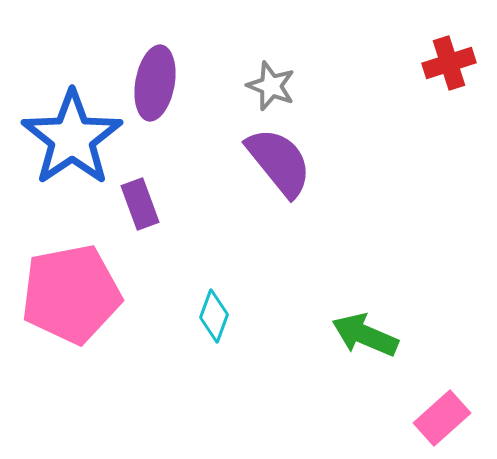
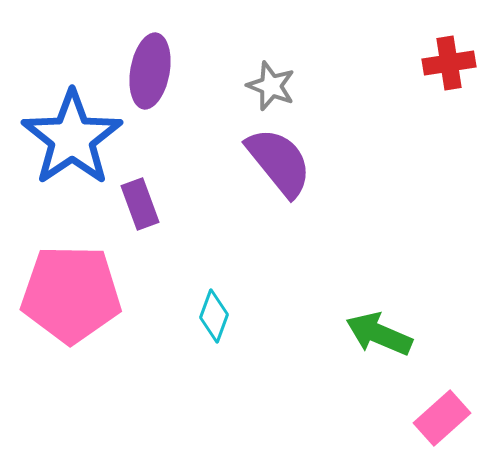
red cross: rotated 9 degrees clockwise
purple ellipse: moved 5 px left, 12 px up
pink pentagon: rotated 12 degrees clockwise
green arrow: moved 14 px right, 1 px up
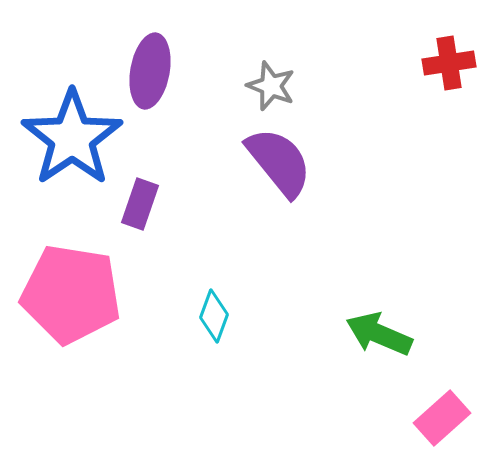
purple rectangle: rotated 39 degrees clockwise
pink pentagon: rotated 8 degrees clockwise
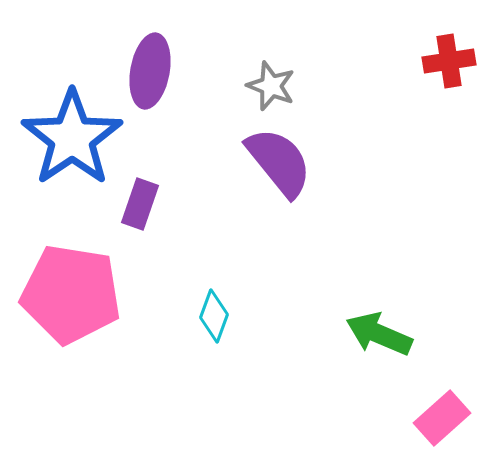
red cross: moved 2 px up
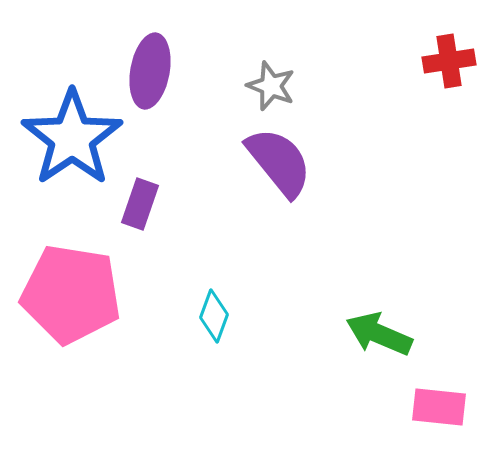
pink rectangle: moved 3 px left, 11 px up; rotated 48 degrees clockwise
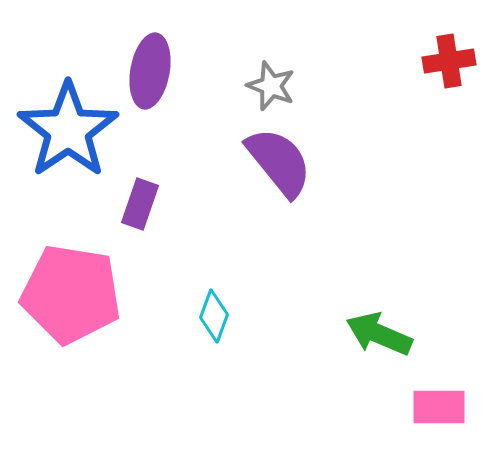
blue star: moved 4 px left, 8 px up
pink rectangle: rotated 6 degrees counterclockwise
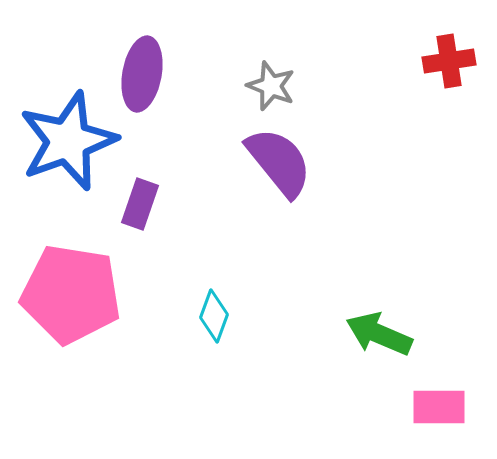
purple ellipse: moved 8 px left, 3 px down
blue star: moved 11 px down; rotated 14 degrees clockwise
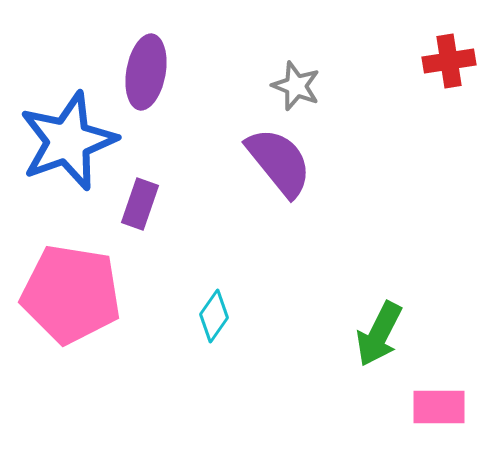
purple ellipse: moved 4 px right, 2 px up
gray star: moved 25 px right
cyan diamond: rotated 15 degrees clockwise
green arrow: rotated 86 degrees counterclockwise
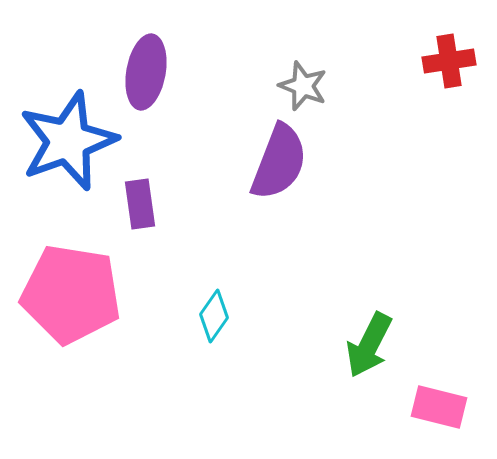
gray star: moved 7 px right
purple semicircle: rotated 60 degrees clockwise
purple rectangle: rotated 27 degrees counterclockwise
green arrow: moved 10 px left, 11 px down
pink rectangle: rotated 14 degrees clockwise
